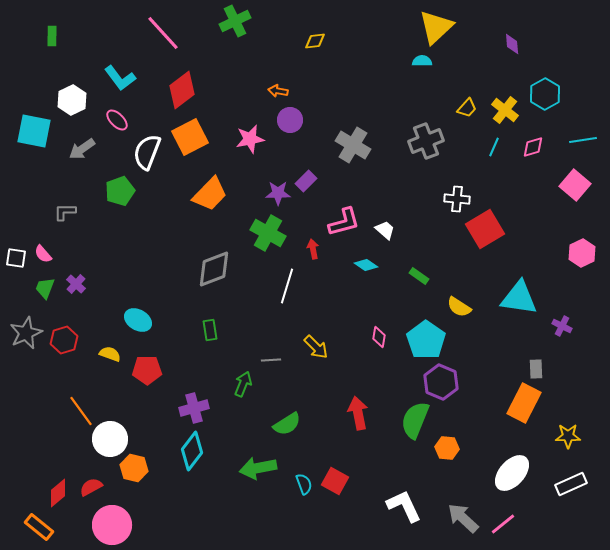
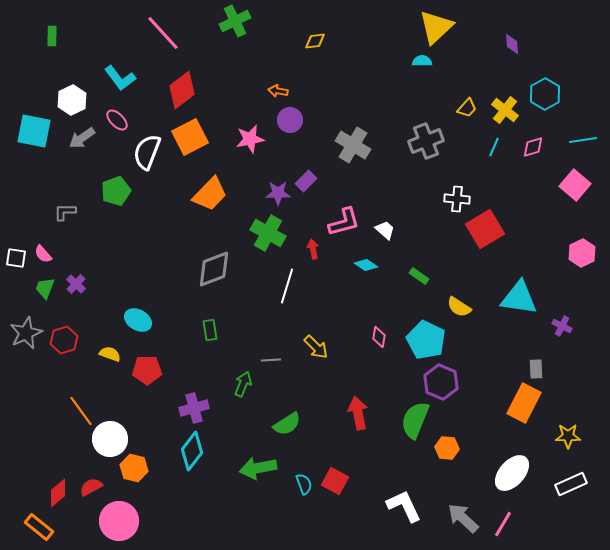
gray arrow at (82, 149): moved 11 px up
green pentagon at (120, 191): moved 4 px left
cyan pentagon at (426, 340): rotated 9 degrees counterclockwise
pink line at (503, 524): rotated 20 degrees counterclockwise
pink circle at (112, 525): moved 7 px right, 4 px up
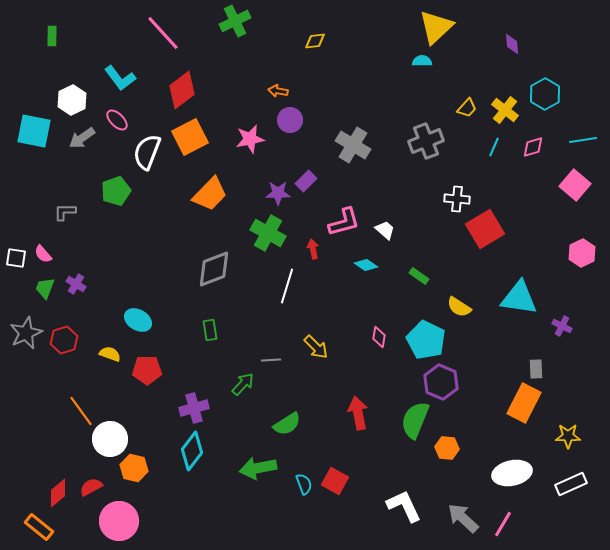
purple cross at (76, 284): rotated 12 degrees counterclockwise
green arrow at (243, 384): rotated 20 degrees clockwise
white ellipse at (512, 473): rotated 36 degrees clockwise
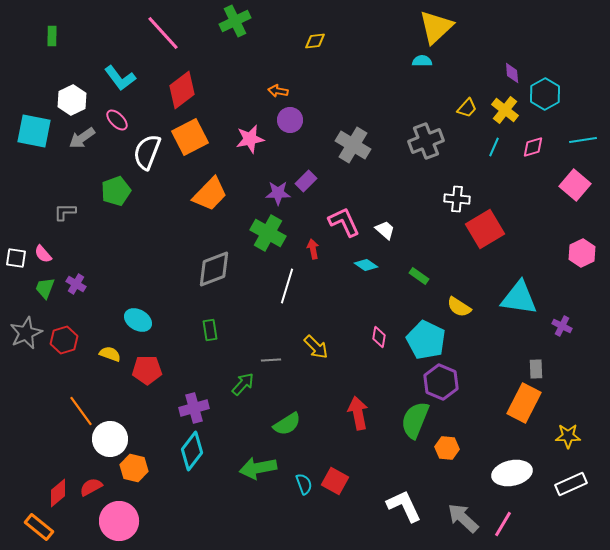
purple diamond at (512, 44): moved 29 px down
pink L-shape at (344, 222): rotated 100 degrees counterclockwise
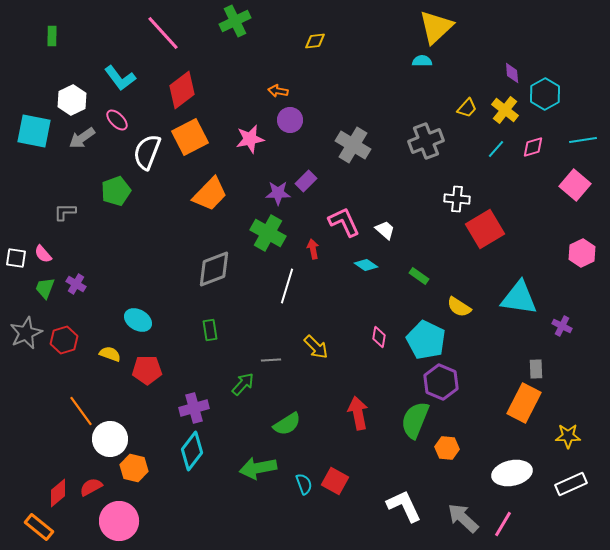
cyan line at (494, 147): moved 2 px right, 2 px down; rotated 18 degrees clockwise
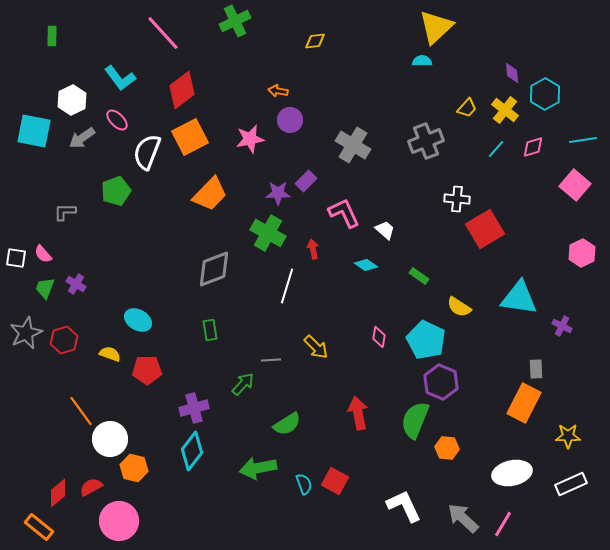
pink L-shape at (344, 222): moved 9 px up
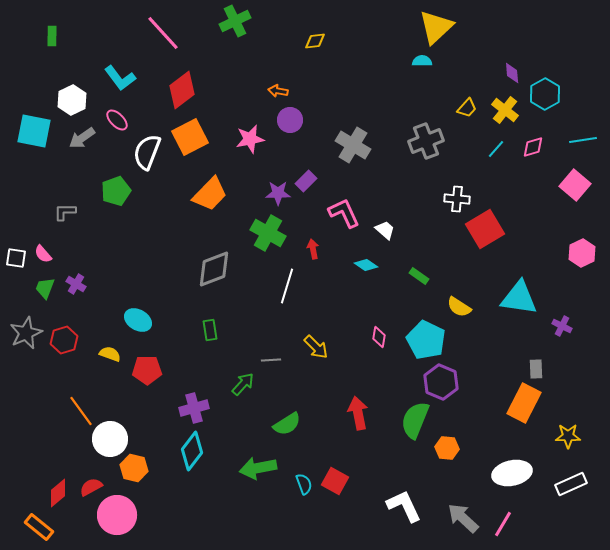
pink circle at (119, 521): moved 2 px left, 6 px up
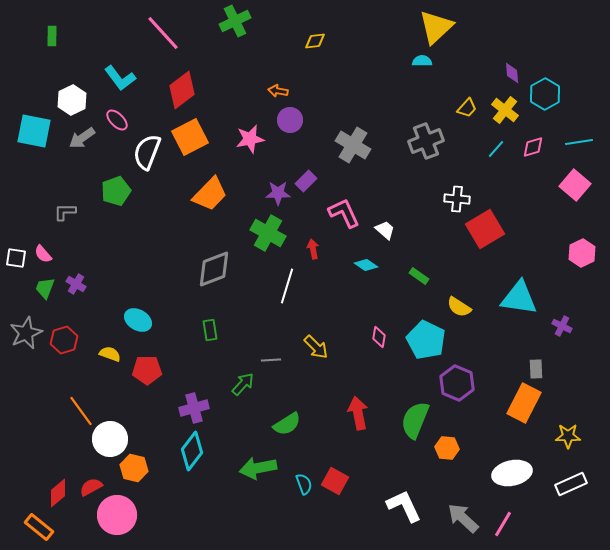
cyan line at (583, 140): moved 4 px left, 2 px down
purple hexagon at (441, 382): moved 16 px right, 1 px down
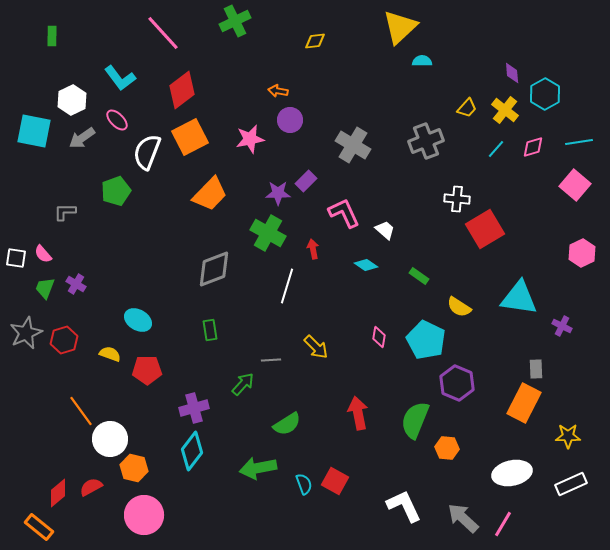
yellow triangle at (436, 27): moved 36 px left
pink circle at (117, 515): moved 27 px right
